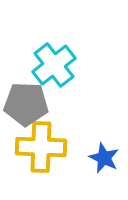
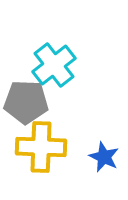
gray pentagon: moved 2 px up
blue star: moved 1 px up
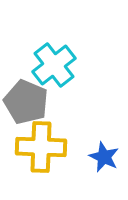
gray pentagon: rotated 21 degrees clockwise
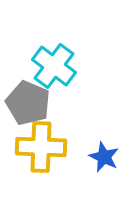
cyan cross: moved 1 px down; rotated 15 degrees counterclockwise
gray pentagon: moved 2 px right, 1 px down
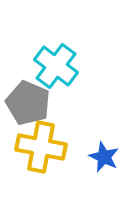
cyan cross: moved 2 px right
yellow cross: rotated 9 degrees clockwise
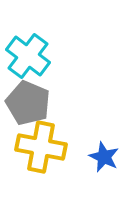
cyan cross: moved 28 px left, 10 px up
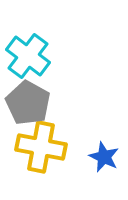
gray pentagon: rotated 6 degrees clockwise
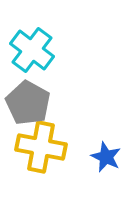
cyan cross: moved 4 px right, 6 px up
blue star: moved 2 px right
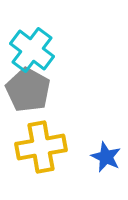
gray pentagon: moved 13 px up
yellow cross: rotated 21 degrees counterclockwise
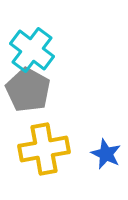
yellow cross: moved 3 px right, 2 px down
blue star: moved 3 px up
